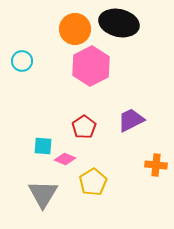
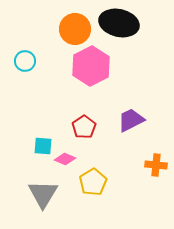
cyan circle: moved 3 px right
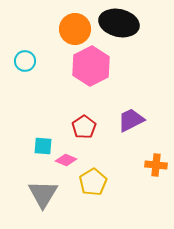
pink diamond: moved 1 px right, 1 px down
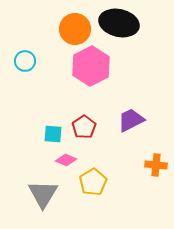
cyan square: moved 10 px right, 12 px up
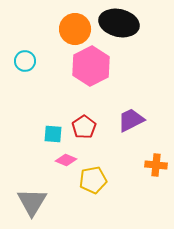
yellow pentagon: moved 2 px up; rotated 20 degrees clockwise
gray triangle: moved 11 px left, 8 px down
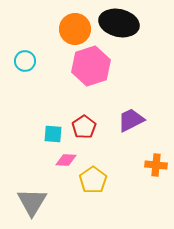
pink hexagon: rotated 9 degrees clockwise
pink diamond: rotated 20 degrees counterclockwise
yellow pentagon: rotated 24 degrees counterclockwise
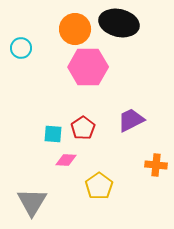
cyan circle: moved 4 px left, 13 px up
pink hexagon: moved 3 px left, 1 px down; rotated 18 degrees clockwise
red pentagon: moved 1 px left, 1 px down
yellow pentagon: moved 6 px right, 6 px down
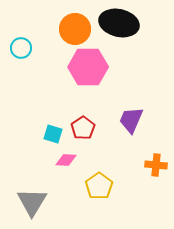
purple trapezoid: rotated 40 degrees counterclockwise
cyan square: rotated 12 degrees clockwise
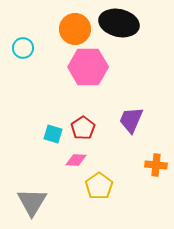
cyan circle: moved 2 px right
pink diamond: moved 10 px right
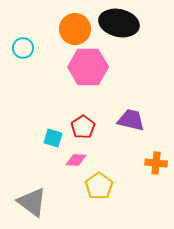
purple trapezoid: rotated 80 degrees clockwise
red pentagon: moved 1 px up
cyan square: moved 4 px down
orange cross: moved 2 px up
gray triangle: rotated 24 degrees counterclockwise
